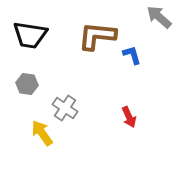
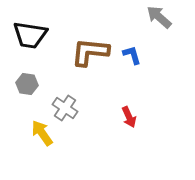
brown L-shape: moved 7 px left, 16 px down
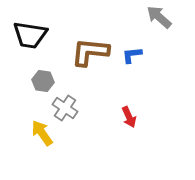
blue L-shape: rotated 80 degrees counterclockwise
gray hexagon: moved 16 px right, 3 px up
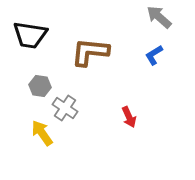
blue L-shape: moved 22 px right; rotated 25 degrees counterclockwise
gray hexagon: moved 3 px left, 5 px down
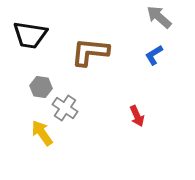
gray hexagon: moved 1 px right, 1 px down
red arrow: moved 8 px right, 1 px up
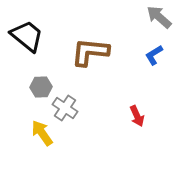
black trapezoid: moved 3 px left, 1 px down; rotated 150 degrees counterclockwise
gray hexagon: rotated 10 degrees counterclockwise
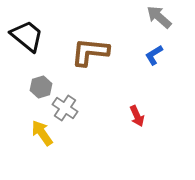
gray hexagon: rotated 15 degrees counterclockwise
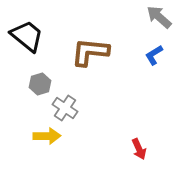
gray hexagon: moved 1 px left, 3 px up
red arrow: moved 2 px right, 33 px down
yellow arrow: moved 5 px right, 3 px down; rotated 124 degrees clockwise
